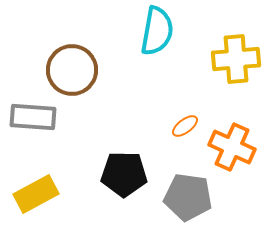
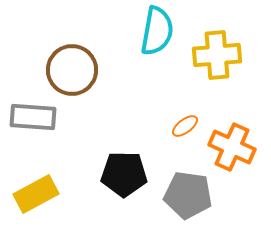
yellow cross: moved 19 px left, 4 px up
gray pentagon: moved 2 px up
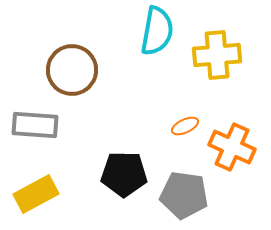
gray rectangle: moved 2 px right, 8 px down
orange ellipse: rotated 12 degrees clockwise
gray pentagon: moved 4 px left
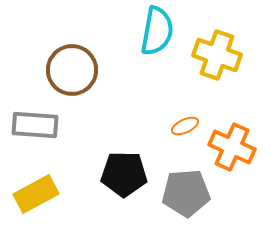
yellow cross: rotated 24 degrees clockwise
gray pentagon: moved 2 px right, 2 px up; rotated 12 degrees counterclockwise
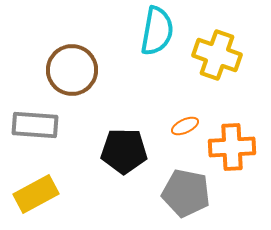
orange cross: rotated 27 degrees counterclockwise
black pentagon: moved 23 px up
gray pentagon: rotated 15 degrees clockwise
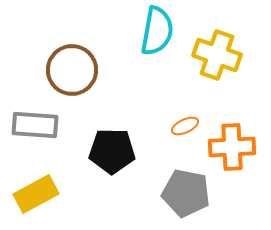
black pentagon: moved 12 px left
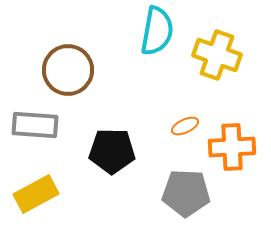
brown circle: moved 4 px left
gray pentagon: rotated 9 degrees counterclockwise
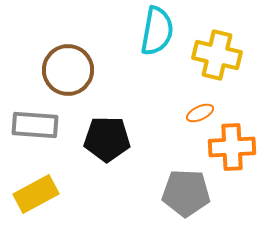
yellow cross: rotated 6 degrees counterclockwise
orange ellipse: moved 15 px right, 13 px up
black pentagon: moved 5 px left, 12 px up
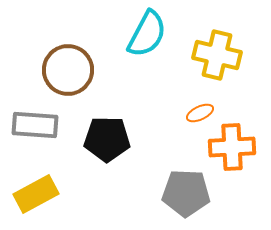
cyan semicircle: moved 10 px left, 3 px down; rotated 18 degrees clockwise
